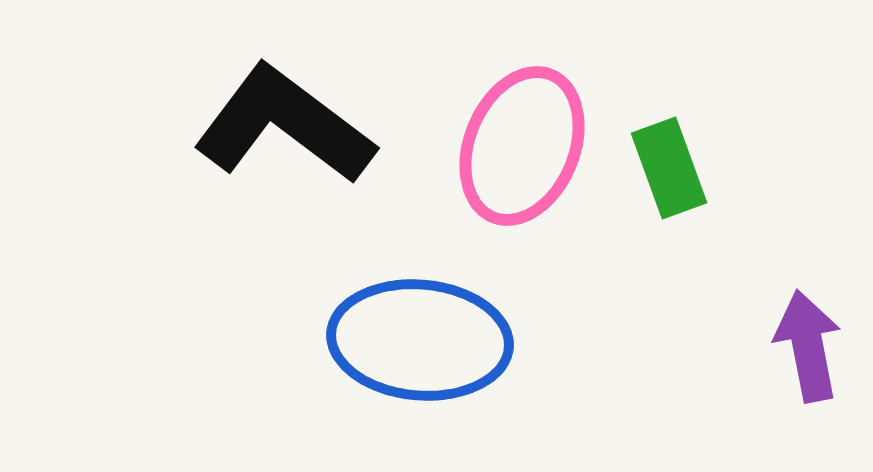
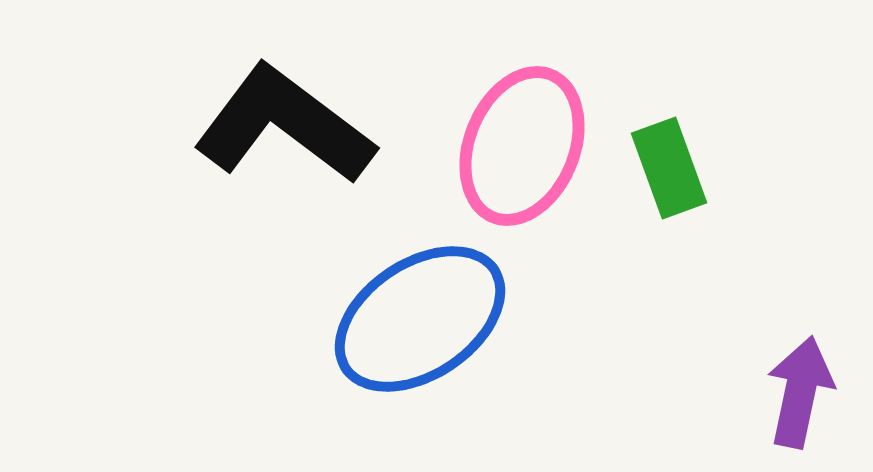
blue ellipse: moved 21 px up; rotated 39 degrees counterclockwise
purple arrow: moved 8 px left, 46 px down; rotated 23 degrees clockwise
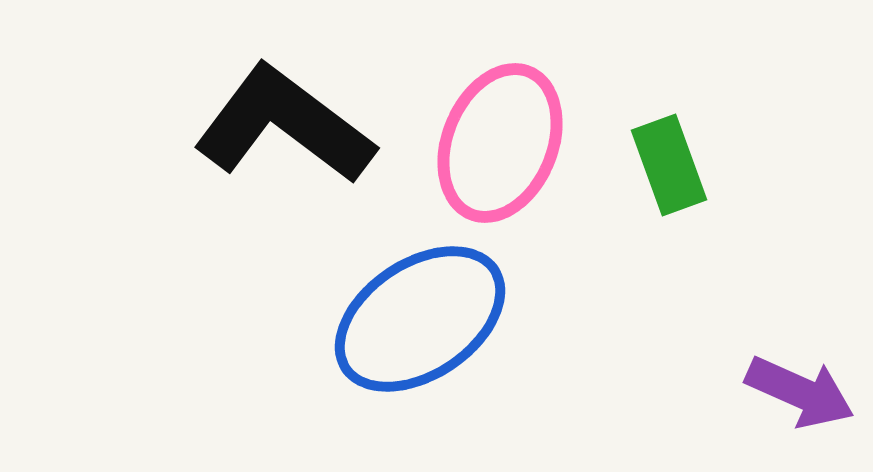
pink ellipse: moved 22 px left, 3 px up
green rectangle: moved 3 px up
purple arrow: rotated 102 degrees clockwise
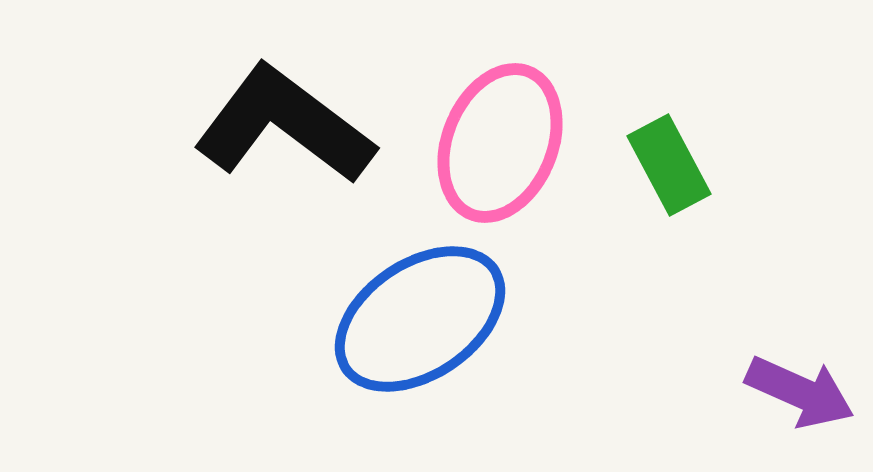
green rectangle: rotated 8 degrees counterclockwise
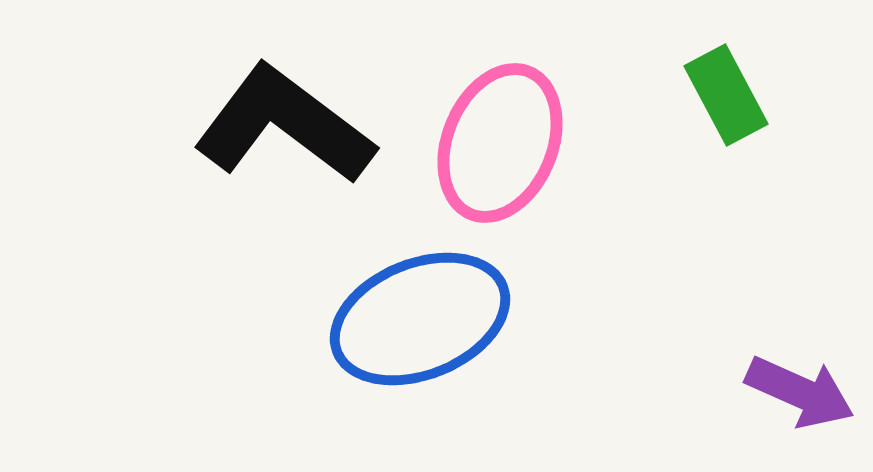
green rectangle: moved 57 px right, 70 px up
blue ellipse: rotated 12 degrees clockwise
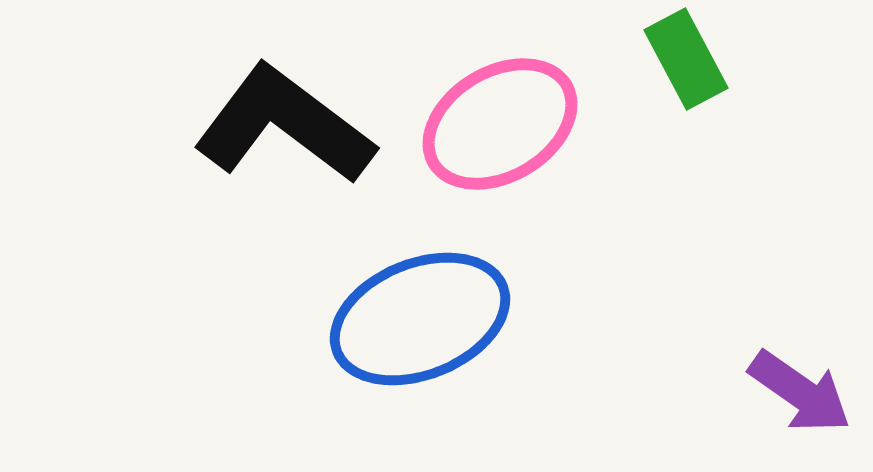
green rectangle: moved 40 px left, 36 px up
pink ellipse: moved 19 px up; rotated 37 degrees clockwise
purple arrow: rotated 11 degrees clockwise
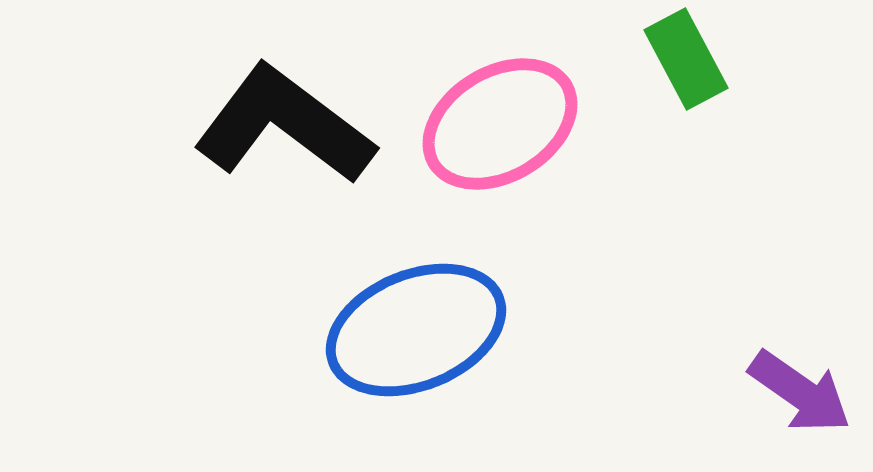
blue ellipse: moved 4 px left, 11 px down
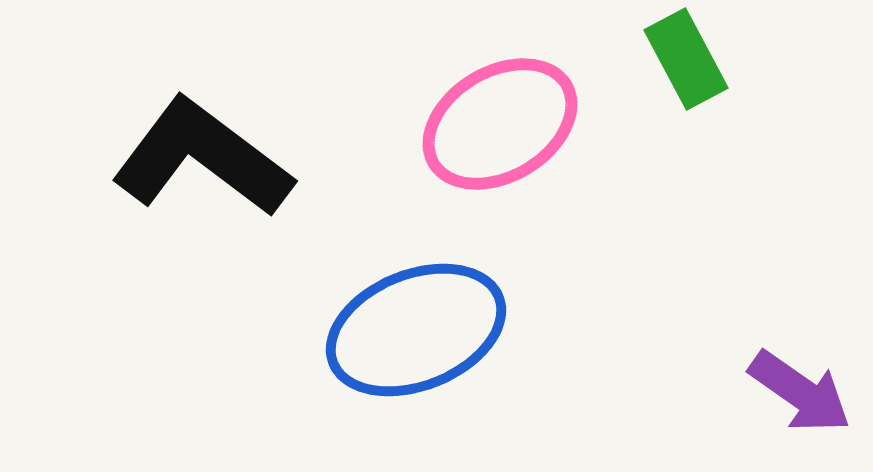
black L-shape: moved 82 px left, 33 px down
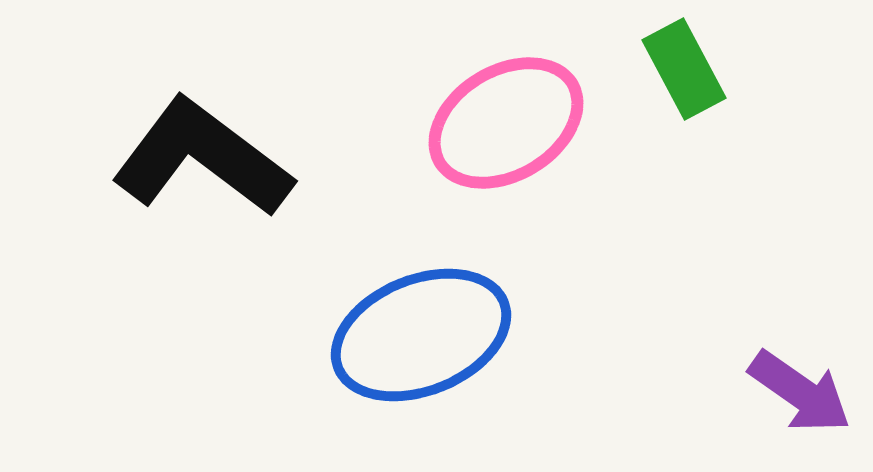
green rectangle: moved 2 px left, 10 px down
pink ellipse: moved 6 px right, 1 px up
blue ellipse: moved 5 px right, 5 px down
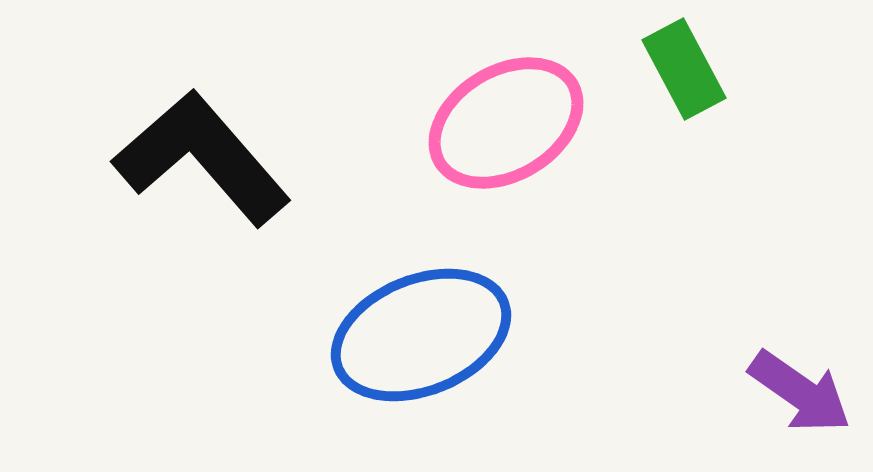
black L-shape: rotated 12 degrees clockwise
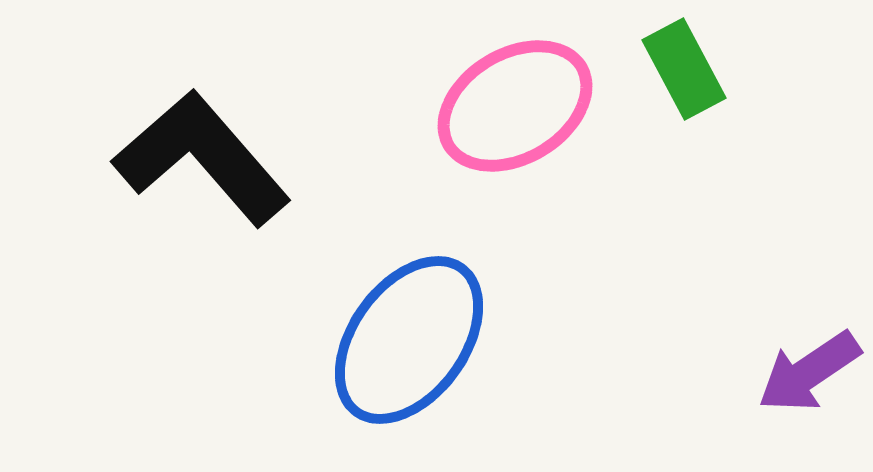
pink ellipse: moved 9 px right, 17 px up
blue ellipse: moved 12 px left, 5 px down; rotated 32 degrees counterclockwise
purple arrow: moved 9 px right, 20 px up; rotated 111 degrees clockwise
